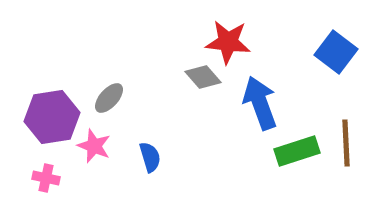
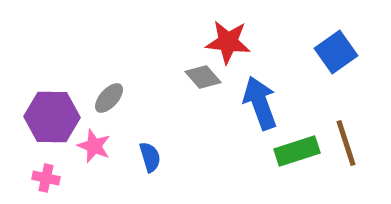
blue square: rotated 18 degrees clockwise
purple hexagon: rotated 10 degrees clockwise
brown line: rotated 15 degrees counterclockwise
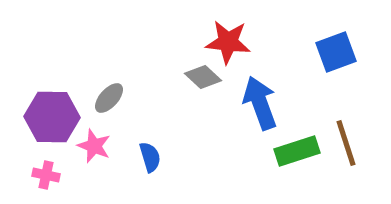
blue square: rotated 15 degrees clockwise
gray diamond: rotated 6 degrees counterclockwise
pink cross: moved 3 px up
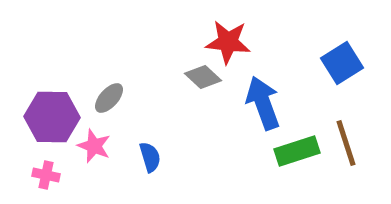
blue square: moved 6 px right, 11 px down; rotated 12 degrees counterclockwise
blue arrow: moved 3 px right
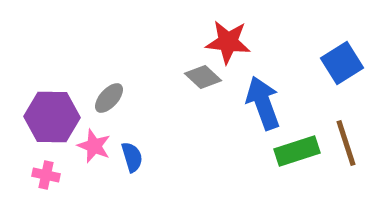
blue semicircle: moved 18 px left
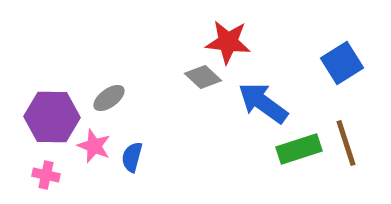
gray ellipse: rotated 12 degrees clockwise
blue arrow: rotated 34 degrees counterclockwise
green rectangle: moved 2 px right, 2 px up
blue semicircle: rotated 148 degrees counterclockwise
